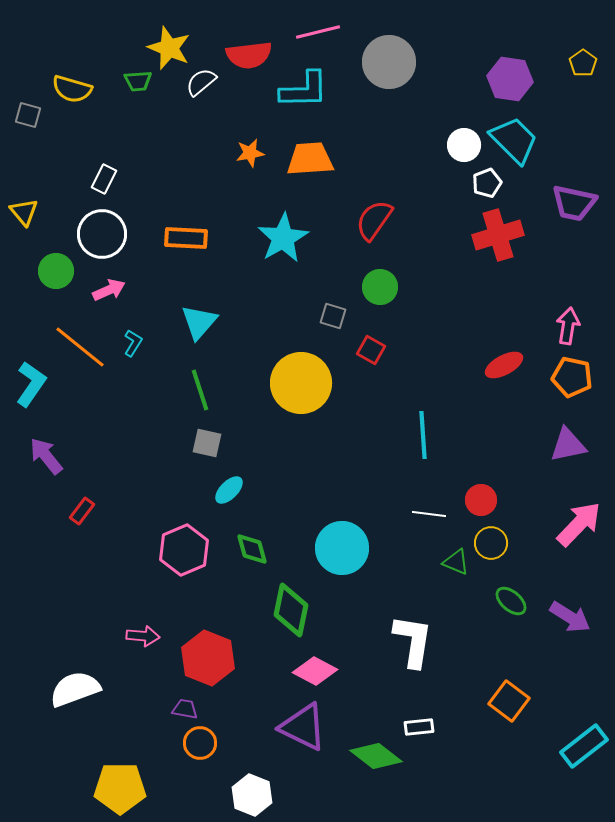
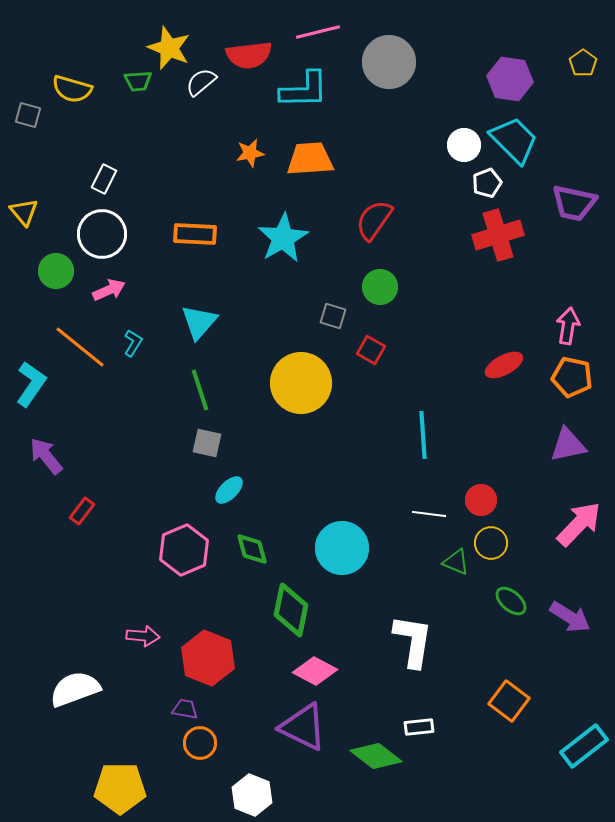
orange rectangle at (186, 238): moved 9 px right, 4 px up
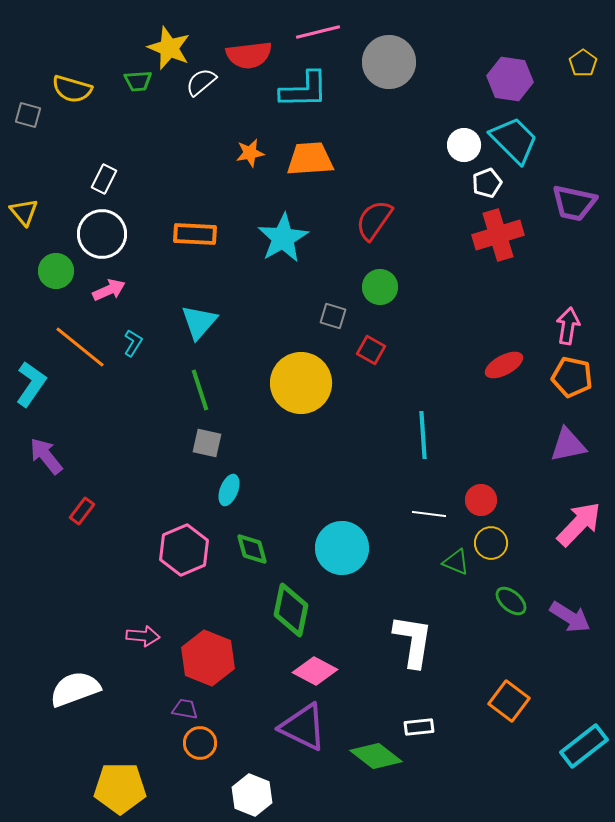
cyan ellipse at (229, 490): rotated 24 degrees counterclockwise
